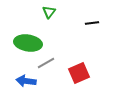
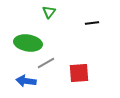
red square: rotated 20 degrees clockwise
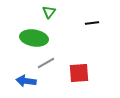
green ellipse: moved 6 px right, 5 px up
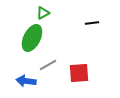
green triangle: moved 6 px left, 1 px down; rotated 24 degrees clockwise
green ellipse: moved 2 px left; rotated 72 degrees counterclockwise
gray line: moved 2 px right, 2 px down
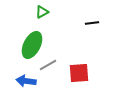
green triangle: moved 1 px left, 1 px up
green ellipse: moved 7 px down
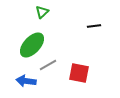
green triangle: rotated 16 degrees counterclockwise
black line: moved 2 px right, 3 px down
green ellipse: rotated 16 degrees clockwise
red square: rotated 15 degrees clockwise
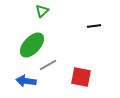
green triangle: moved 1 px up
red square: moved 2 px right, 4 px down
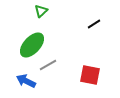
green triangle: moved 1 px left
black line: moved 2 px up; rotated 24 degrees counterclockwise
red square: moved 9 px right, 2 px up
blue arrow: rotated 18 degrees clockwise
